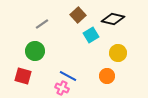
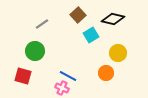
orange circle: moved 1 px left, 3 px up
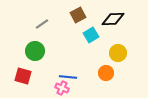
brown square: rotated 14 degrees clockwise
black diamond: rotated 15 degrees counterclockwise
blue line: moved 1 px down; rotated 24 degrees counterclockwise
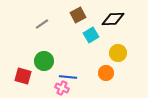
green circle: moved 9 px right, 10 px down
